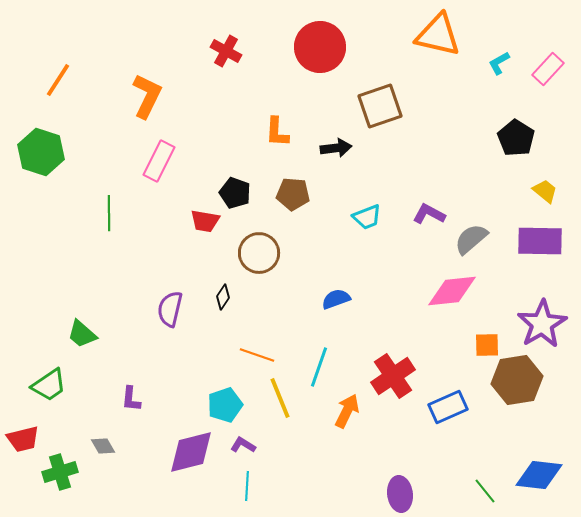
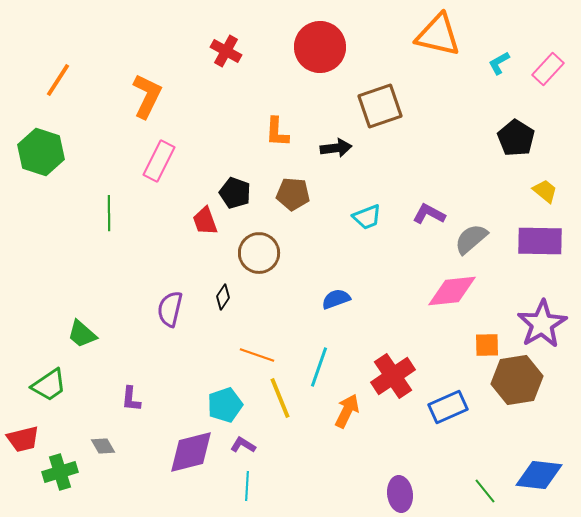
red trapezoid at (205, 221): rotated 60 degrees clockwise
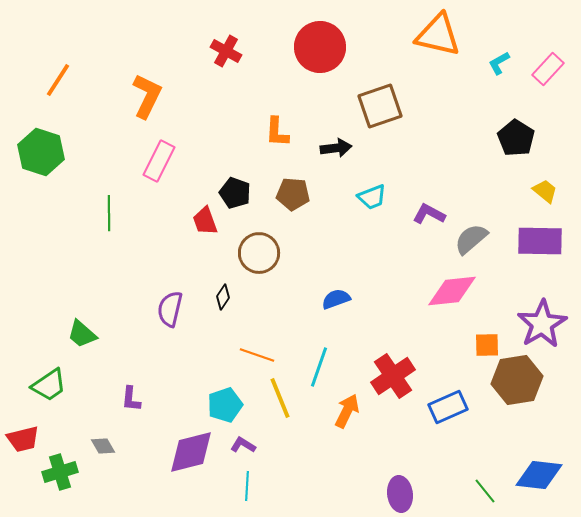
cyan trapezoid at (367, 217): moved 5 px right, 20 px up
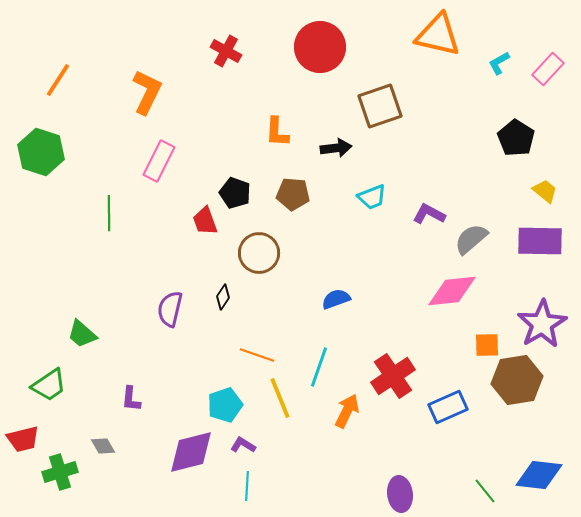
orange L-shape at (147, 96): moved 4 px up
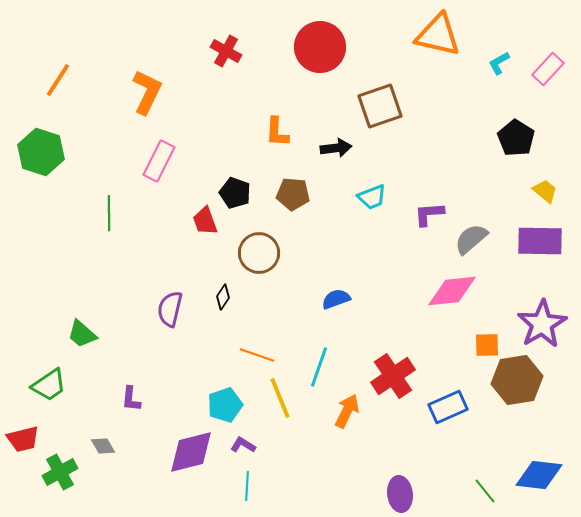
purple L-shape at (429, 214): rotated 32 degrees counterclockwise
green cross at (60, 472): rotated 12 degrees counterclockwise
